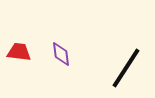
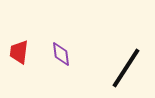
red trapezoid: rotated 90 degrees counterclockwise
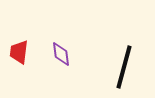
black line: moved 2 px left, 1 px up; rotated 18 degrees counterclockwise
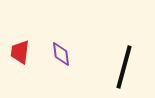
red trapezoid: moved 1 px right
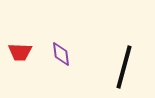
red trapezoid: rotated 95 degrees counterclockwise
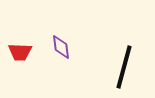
purple diamond: moved 7 px up
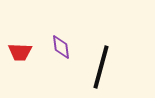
black line: moved 23 px left
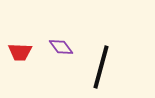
purple diamond: rotated 30 degrees counterclockwise
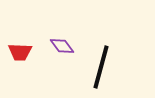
purple diamond: moved 1 px right, 1 px up
